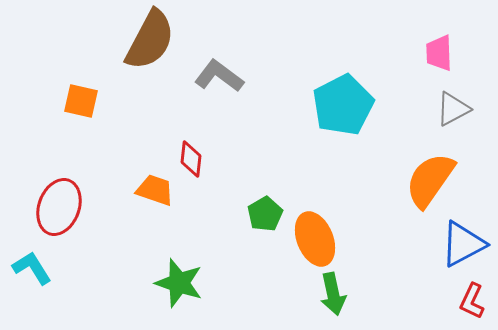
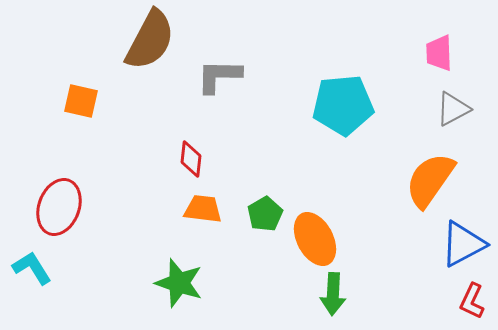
gray L-shape: rotated 36 degrees counterclockwise
cyan pentagon: rotated 22 degrees clockwise
orange trapezoid: moved 48 px right, 19 px down; rotated 12 degrees counterclockwise
orange ellipse: rotated 6 degrees counterclockwise
green arrow: rotated 15 degrees clockwise
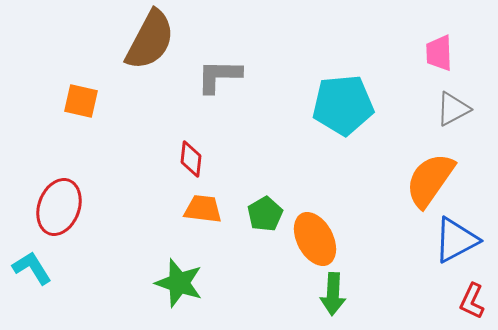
blue triangle: moved 7 px left, 4 px up
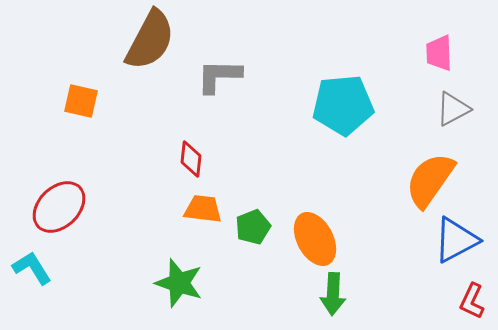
red ellipse: rotated 26 degrees clockwise
green pentagon: moved 12 px left, 13 px down; rotated 8 degrees clockwise
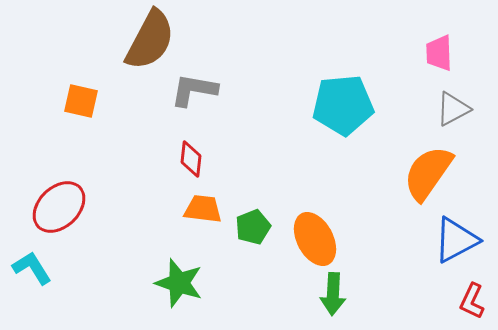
gray L-shape: moved 25 px left, 14 px down; rotated 9 degrees clockwise
orange semicircle: moved 2 px left, 7 px up
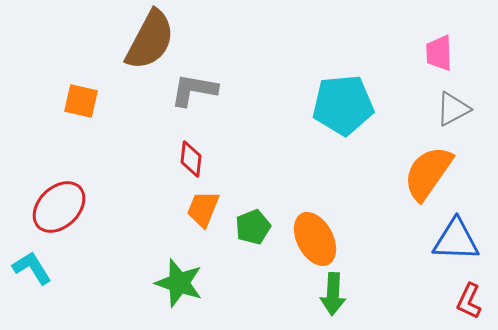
orange trapezoid: rotated 75 degrees counterclockwise
blue triangle: rotated 30 degrees clockwise
red L-shape: moved 3 px left
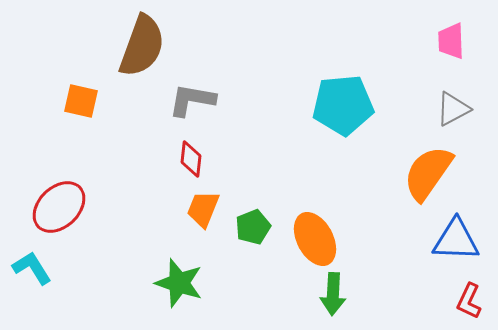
brown semicircle: moved 8 px left, 6 px down; rotated 8 degrees counterclockwise
pink trapezoid: moved 12 px right, 12 px up
gray L-shape: moved 2 px left, 10 px down
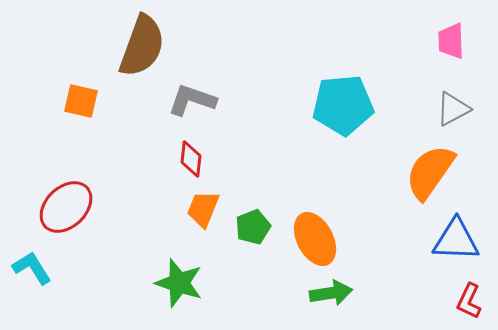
gray L-shape: rotated 9 degrees clockwise
orange semicircle: moved 2 px right, 1 px up
red ellipse: moved 7 px right
green arrow: moved 2 px left, 1 px up; rotated 102 degrees counterclockwise
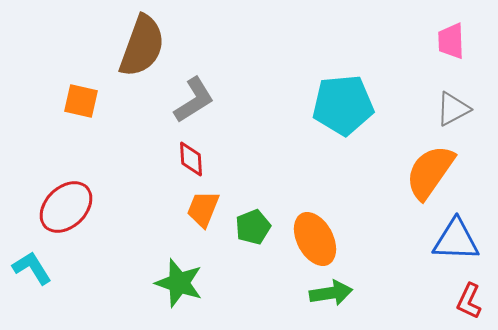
gray L-shape: moved 2 px right; rotated 129 degrees clockwise
red diamond: rotated 9 degrees counterclockwise
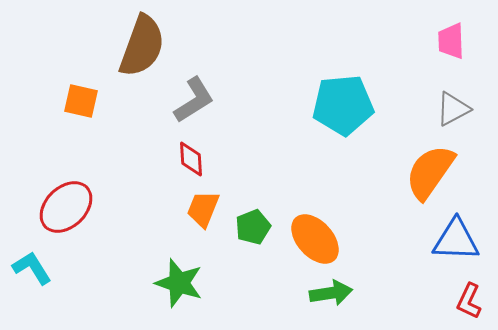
orange ellipse: rotated 14 degrees counterclockwise
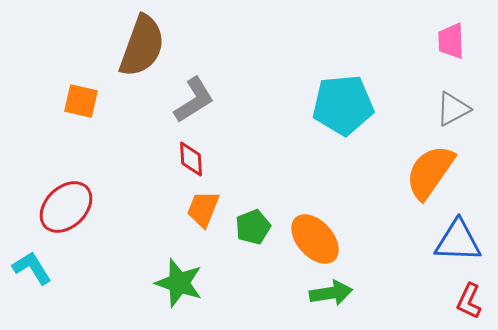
blue triangle: moved 2 px right, 1 px down
